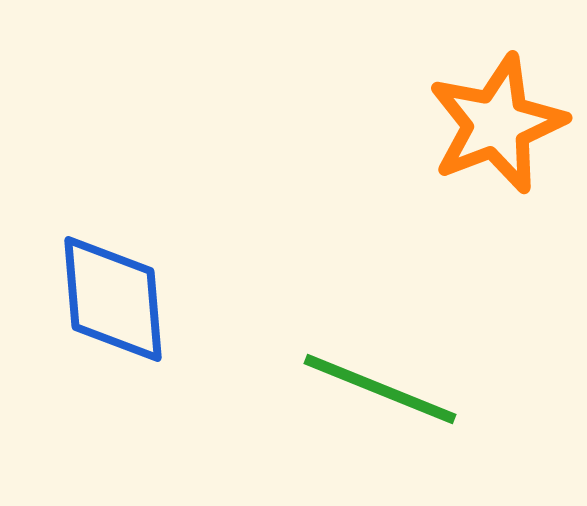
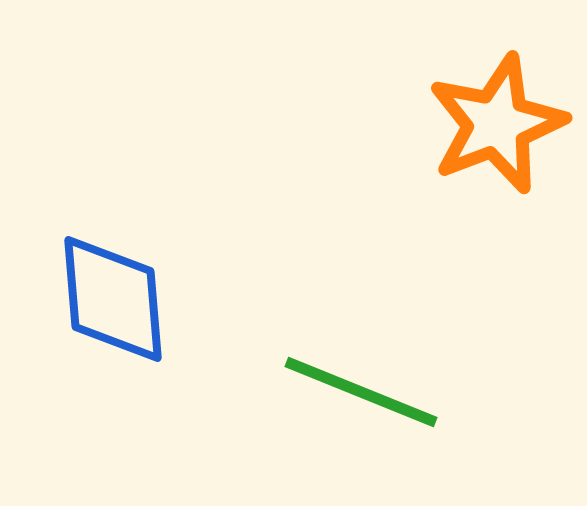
green line: moved 19 px left, 3 px down
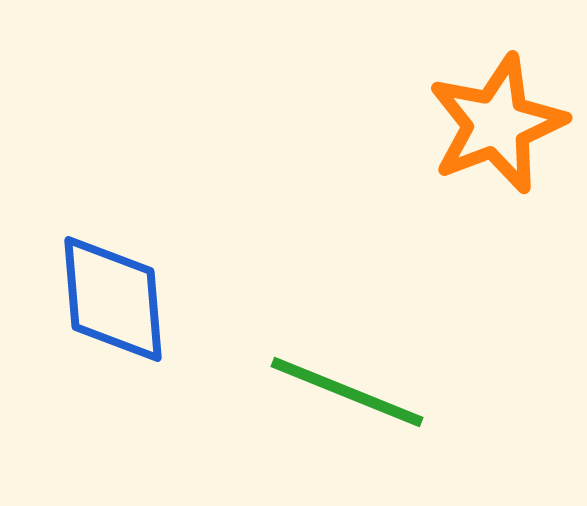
green line: moved 14 px left
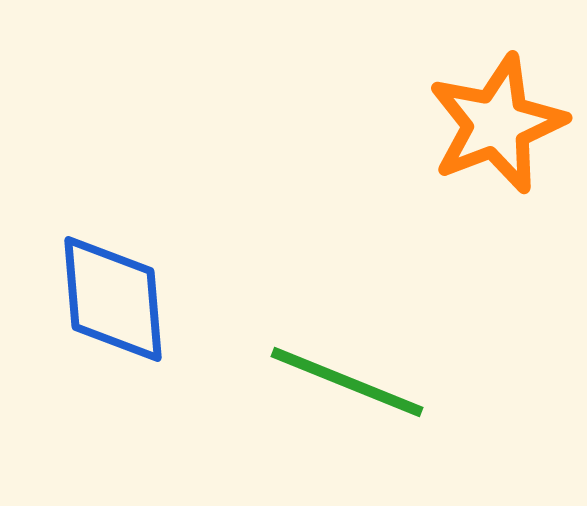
green line: moved 10 px up
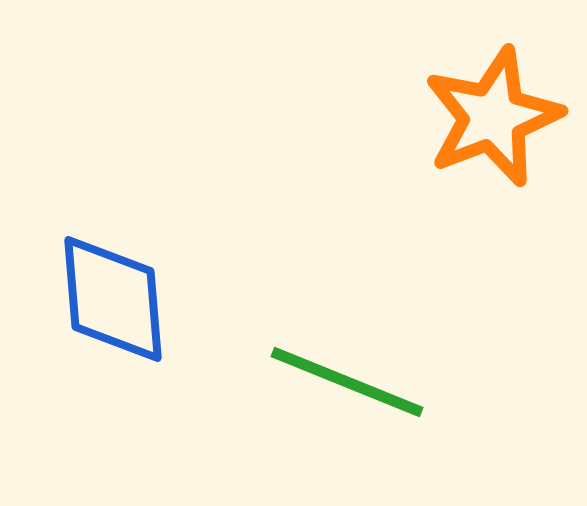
orange star: moved 4 px left, 7 px up
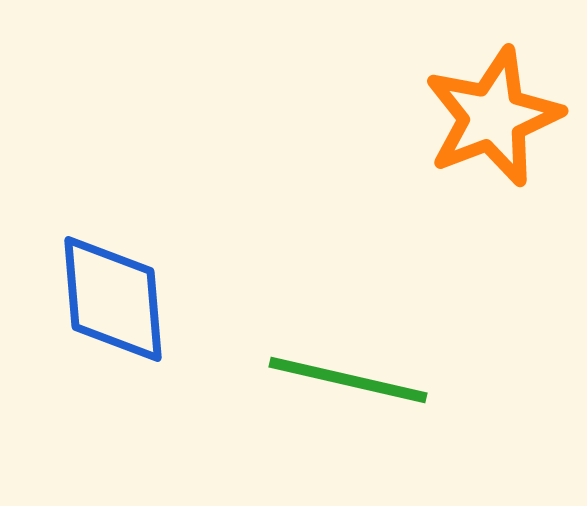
green line: moved 1 px right, 2 px up; rotated 9 degrees counterclockwise
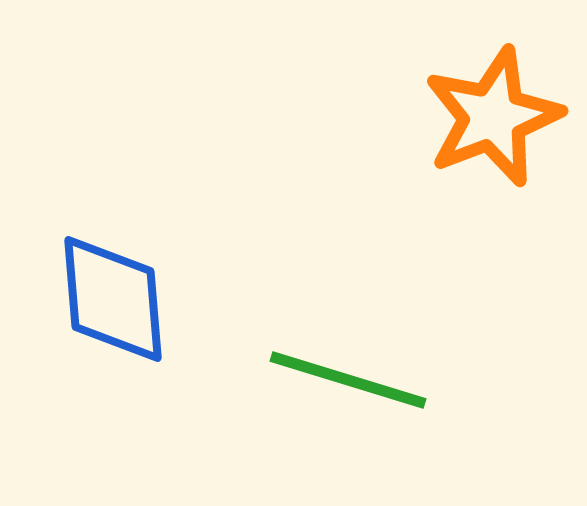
green line: rotated 4 degrees clockwise
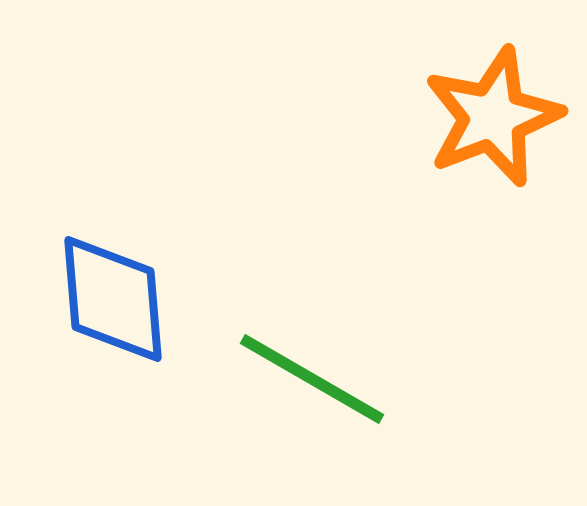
green line: moved 36 px left, 1 px up; rotated 13 degrees clockwise
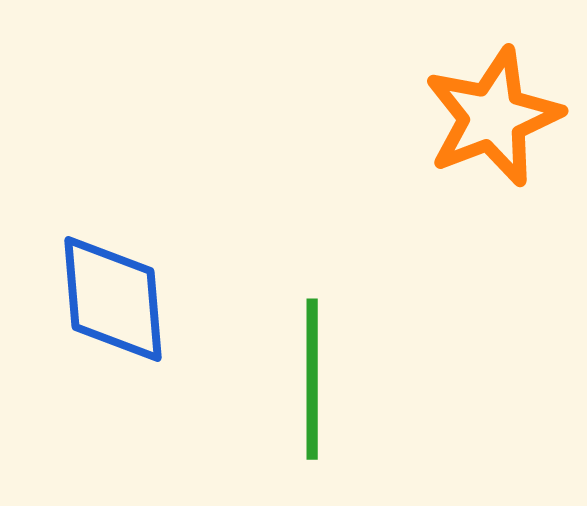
green line: rotated 60 degrees clockwise
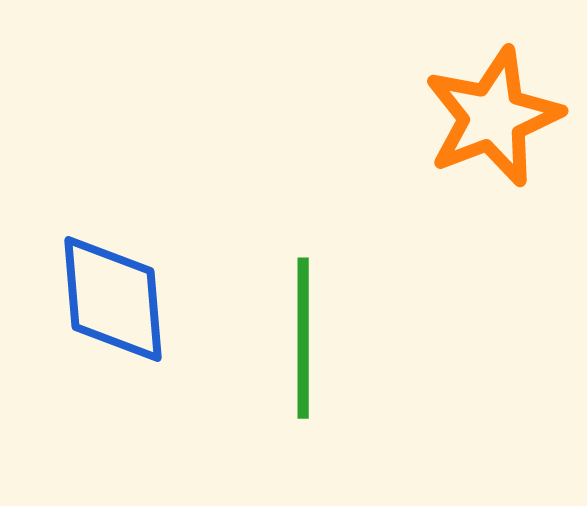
green line: moved 9 px left, 41 px up
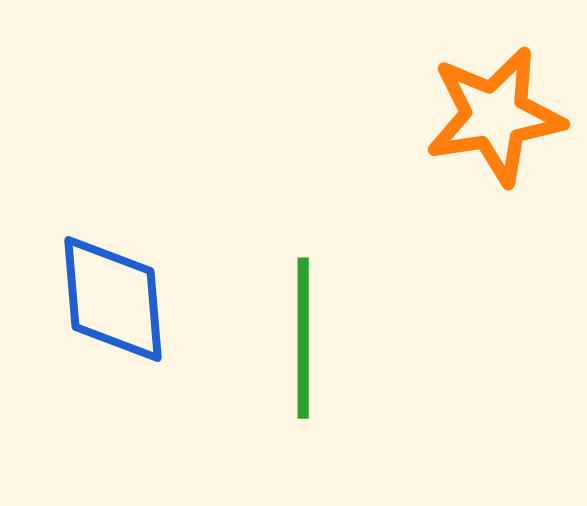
orange star: moved 2 px right, 1 px up; rotated 12 degrees clockwise
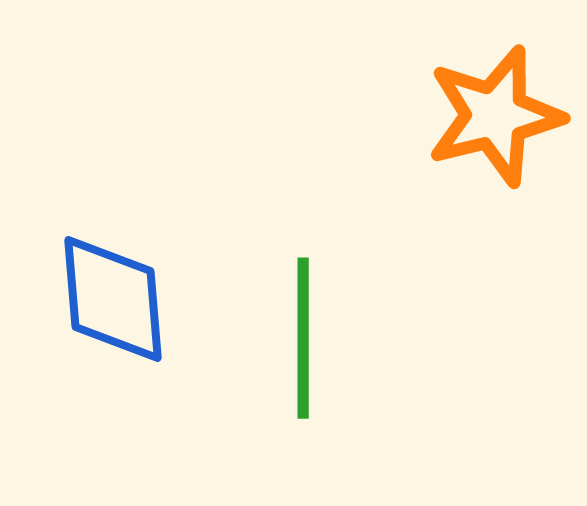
orange star: rotated 5 degrees counterclockwise
